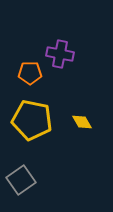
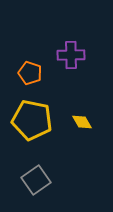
purple cross: moved 11 px right, 1 px down; rotated 12 degrees counterclockwise
orange pentagon: rotated 20 degrees clockwise
gray square: moved 15 px right
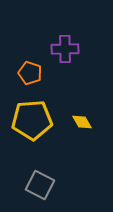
purple cross: moved 6 px left, 6 px up
yellow pentagon: rotated 15 degrees counterclockwise
gray square: moved 4 px right, 5 px down; rotated 28 degrees counterclockwise
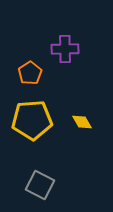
orange pentagon: rotated 20 degrees clockwise
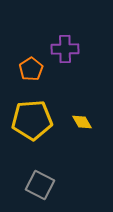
orange pentagon: moved 1 px right, 4 px up
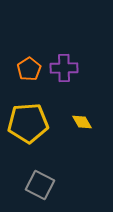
purple cross: moved 1 px left, 19 px down
orange pentagon: moved 2 px left
yellow pentagon: moved 4 px left, 3 px down
